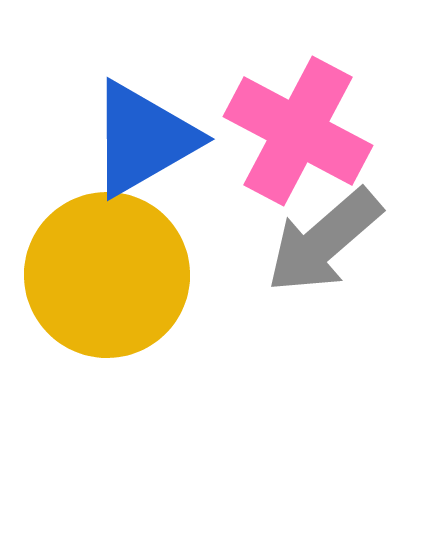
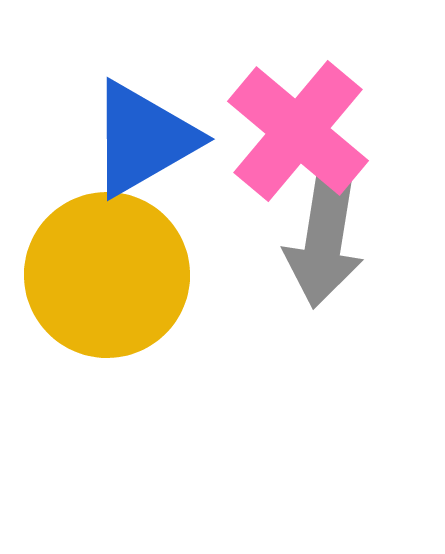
pink cross: rotated 12 degrees clockwise
gray arrow: rotated 40 degrees counterclockwise
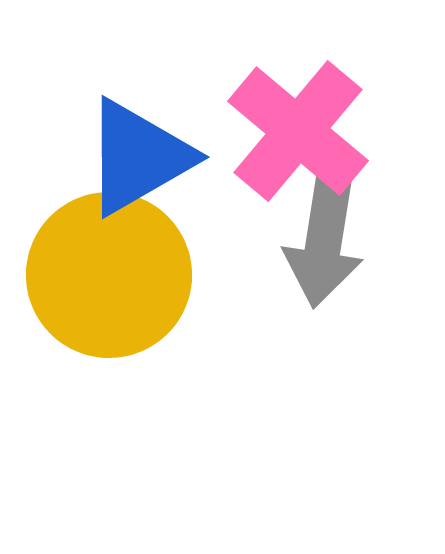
blue triangle: moved 5 px left, 18 px down
yellow circle: moved 2 px right
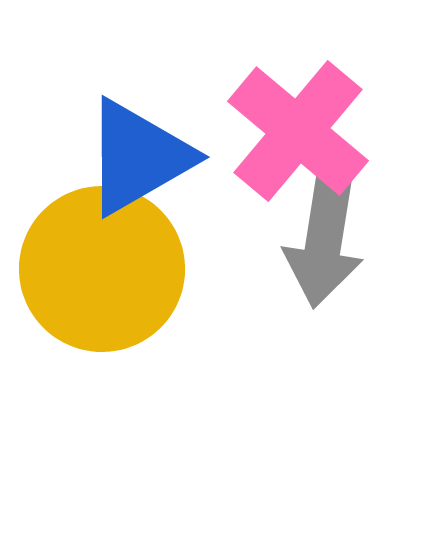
yellow circle: moved 7 px left, 6 px up
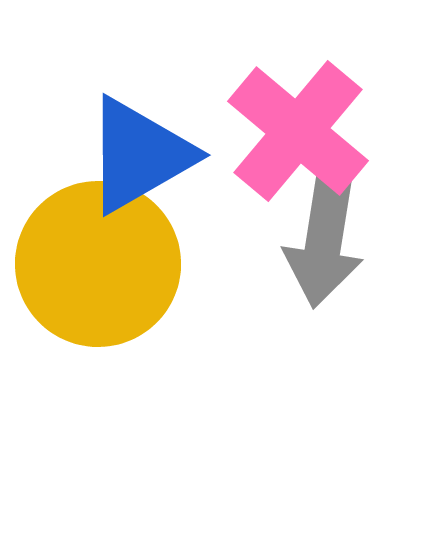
blue triangle: moved 1 px right, 2 px up
yellow circle: moved 4 px left, 5 px up
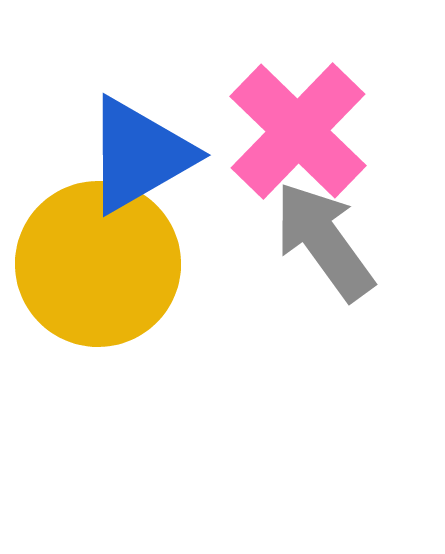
pink cross: rotated 4 degrees clockwise
gray arrow: rotated 135 degrees clockwise
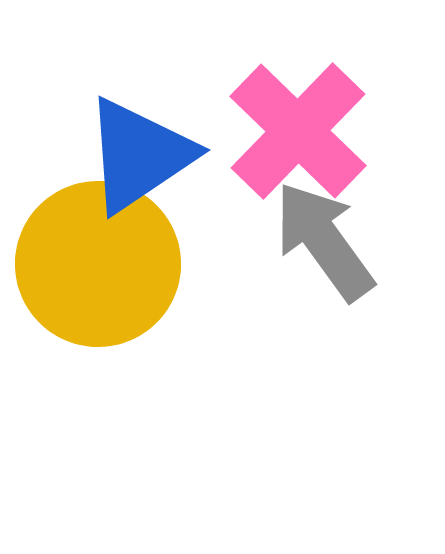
blue triangle: rotated 4 degrees counterclockwise
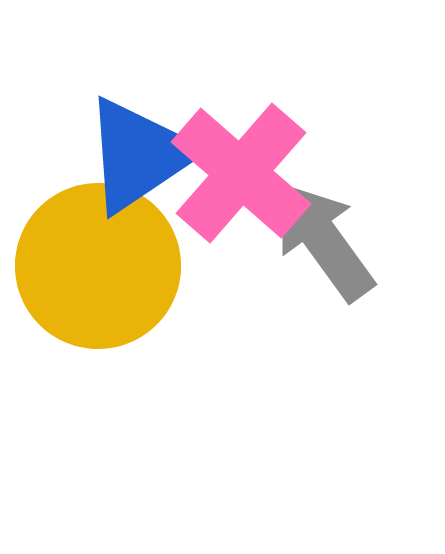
pink cross: moved 57 px left, 42 px down; rotated 3 degrees counterclockwise
yellow circle: moved 2 px down
